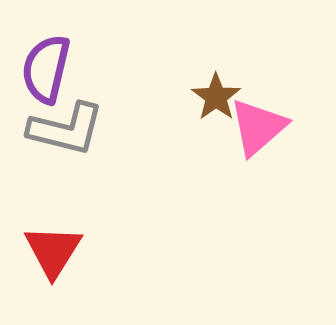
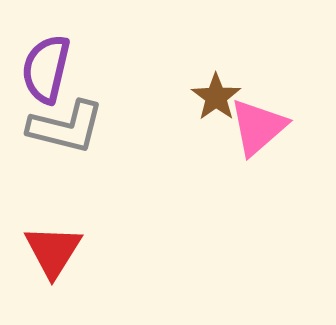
gray L-shape: moved 2 px up
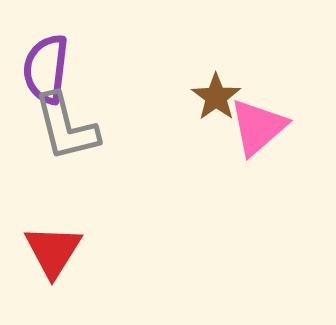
purple semicircle: rotated 6 degrees counterclockwise
gray L-shape: rotated 62 degrees clockwise
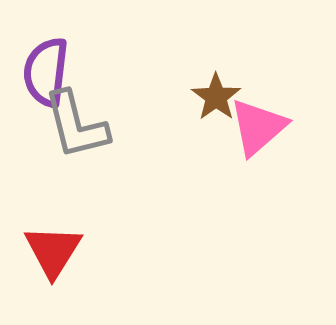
purple semicircle: moved 3 px down
gray L-shape: moved 10 px right, 2 px up
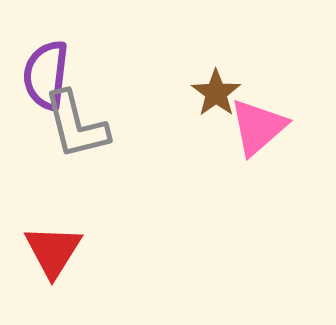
purple semicircle: moved 3 px down
brown star: moved 4 px up
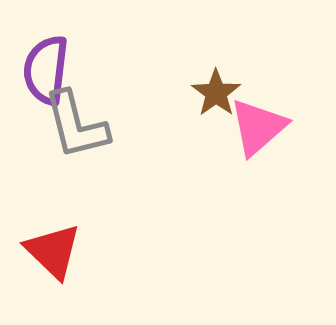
purple semicircle: moved 5 px up
red triangle: rotated 18 degrees counterclockwise
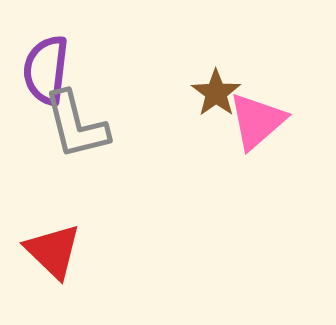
pink triangle: moved 1 px left, 6 px up
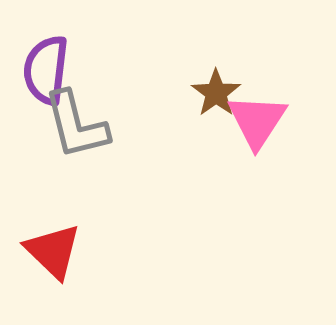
pink triangle: rotated 16 degrees counterclockwise
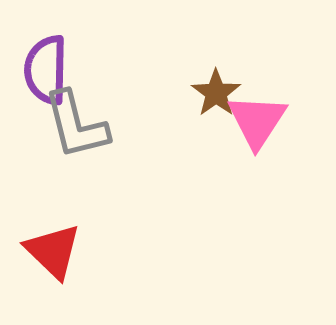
purple semicircle: rotated 6 degrees counterclockwise
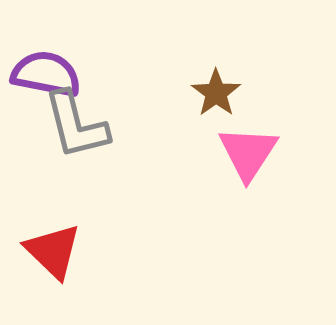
purple semicircle: moved 4 px down; rotated 100 degrees clockwise
pink triangle: moved 9 px left, 32 px down
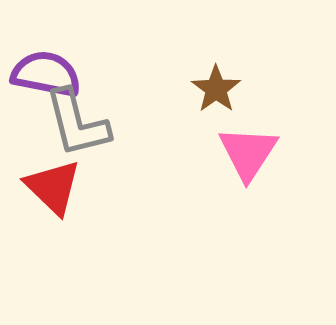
brown star: moved 4 px up
gray L-shape: moved 1 px right, 2 px up
red triangle: moved 64 px up
